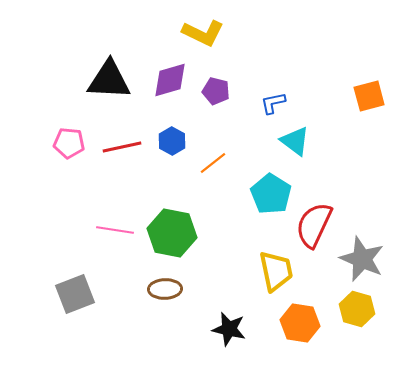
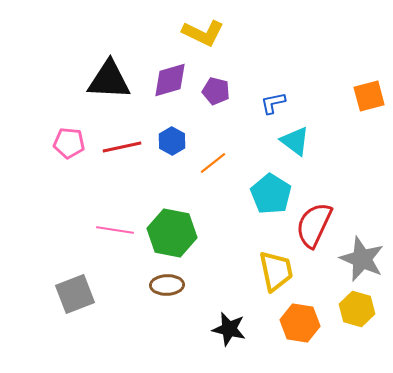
brown ellipse: moved 2 px right, 4 px up
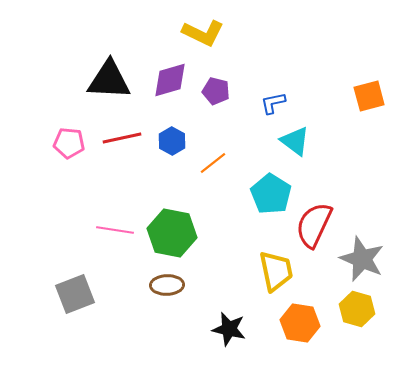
red line: moved 9 px up
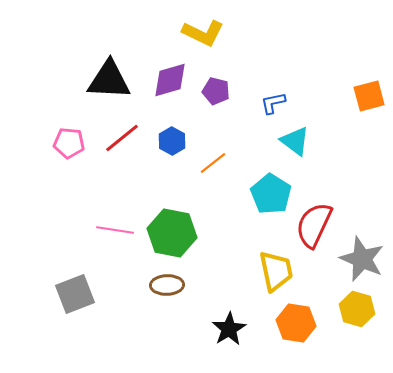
red line: rotated 27 degrees counterclockwise
orange hexagon: moved 4 px left
black star: rotated 28 degrees clockwise
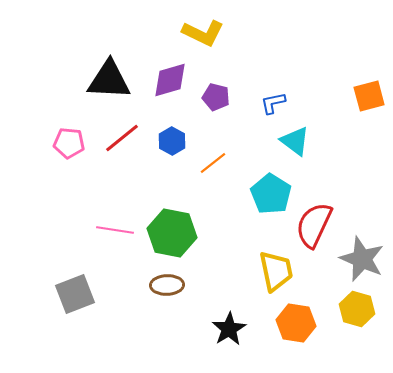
purple pentagon: moved 6 px down
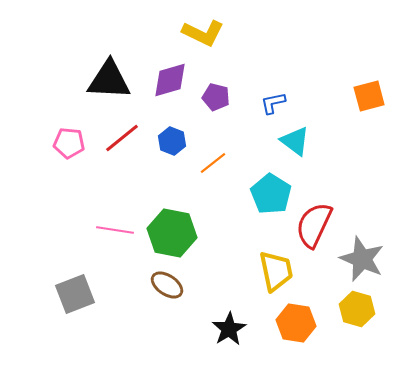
blue hexagon: rotated 8 degrees counterclockwise
brown ellipse: rotated 36 degrees clockwise
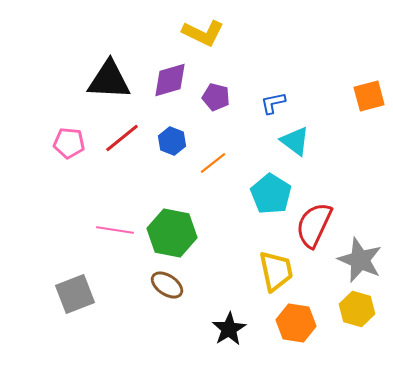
gray star: moved 2 px left, 1 px down
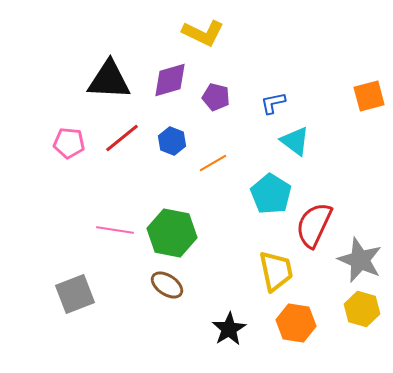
orange line: rotated 8 degrees clockwise
yellow hexagon: moved 5 px right
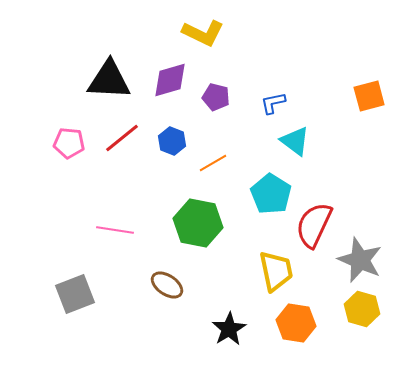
green hexagon: moved 26 px right, 10 px up
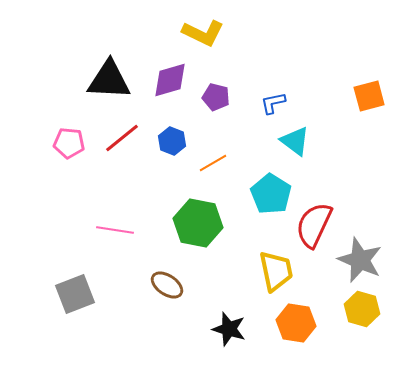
black star: rotated 24 degrees counterclockwise
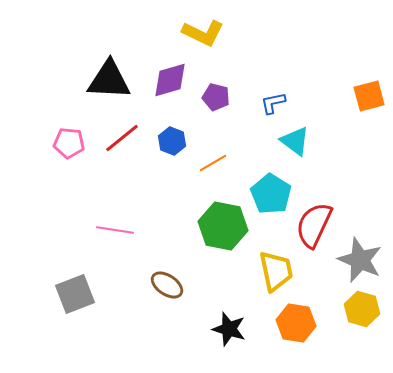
green hexagon: moved 25 px right, 3 px down
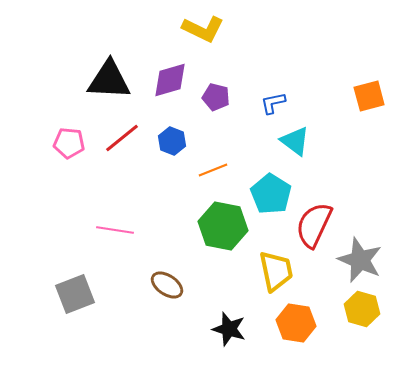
yellow L-shape: moved 4 px up
orange line: moved 7 px down; rotated 8 degrees clockwise
